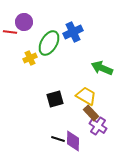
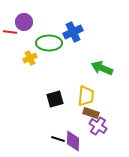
green ellipse: rotated 60 degrees clockwise
yellow trapezoid: rotated 65 degrees clockwise
brown rectangle: rotated 28 degrees counterclockwise
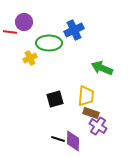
blue cross: moved 1 px right, 2 px up
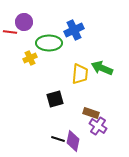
yellow trapezoid: moved 6 px left, 22 px up
purple diamond: rotated 10 degrees clockwise
